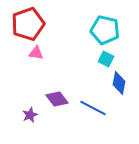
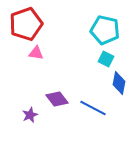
red pentagon: moved 2 px left
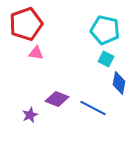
purple diamond: rotated 30 degrees counterclockwise
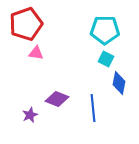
cyan pentagon: rotated 12 degrees counterclockwise
blue line: rotated 56 degrees clockwise
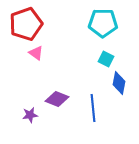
cyan pentagon: moved 2 px left, 7 px up
pink triangle: rotated 28 degrees clockwise
purple star: rotated 14 degrees clockwise
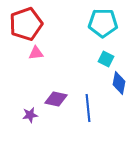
pink triangle: rotated 42 degrees counterclockwise
purple diamond: moved 1 px left; rotated 10 degrees counterclockwise
blue line: moved 5 px left
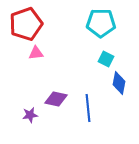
cyan pentagon: moved 2 px left
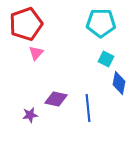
pink triangle: rotated 42 degrees counterclockwise
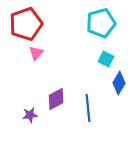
cyan pentagon: rotated 16 degrees counterclockwise
blue diamond: rotated 20 degrees clockwise
purple diamond: rotated 40 degrees counterclockwise
